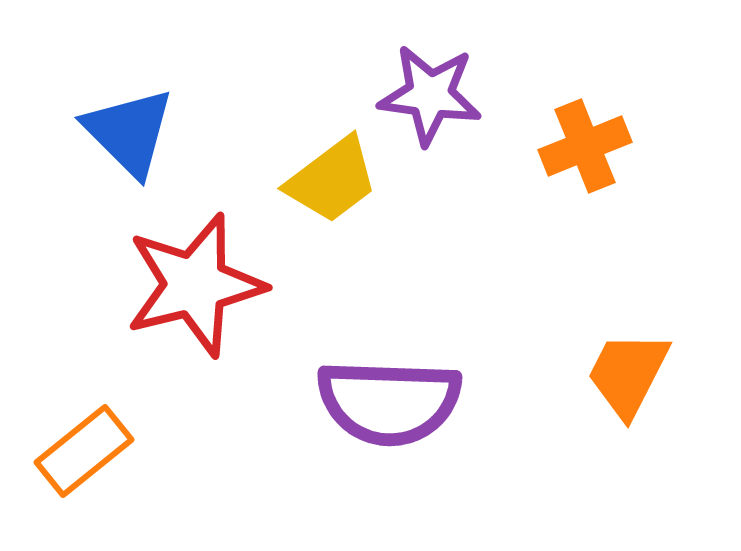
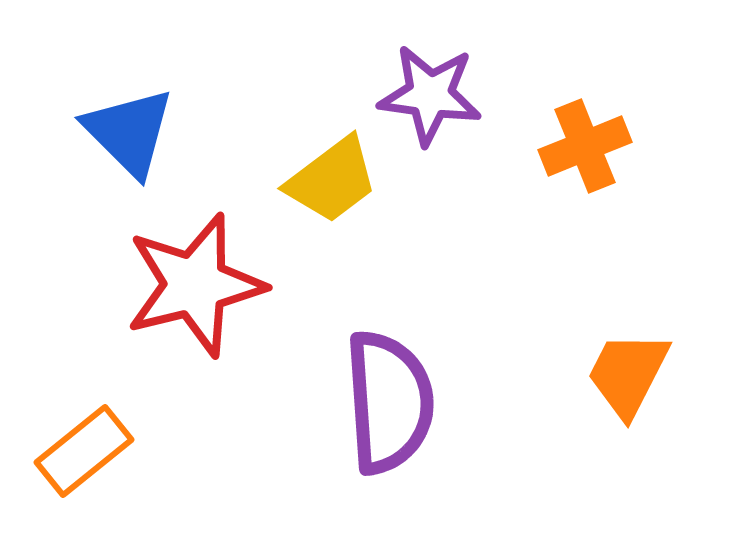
purple semicircle: rotated 96 degrees counterclockwise
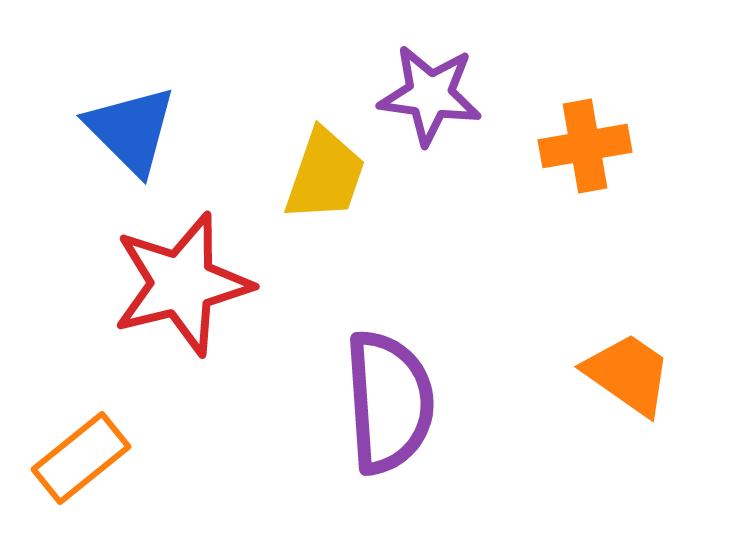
blue triangle: moved 2 px right, 2 px up
orange cross: rotated 12 degrees clockwise
yellow trapezoid: moved 7 px left, 5 px up; rotated 34 degrees counterclockwise
red star: moved 13 px left, 1 px up
orange trapezoid: rotated 98 degrees clockwise
orange rectangle: moved 3 px left, 7 px down
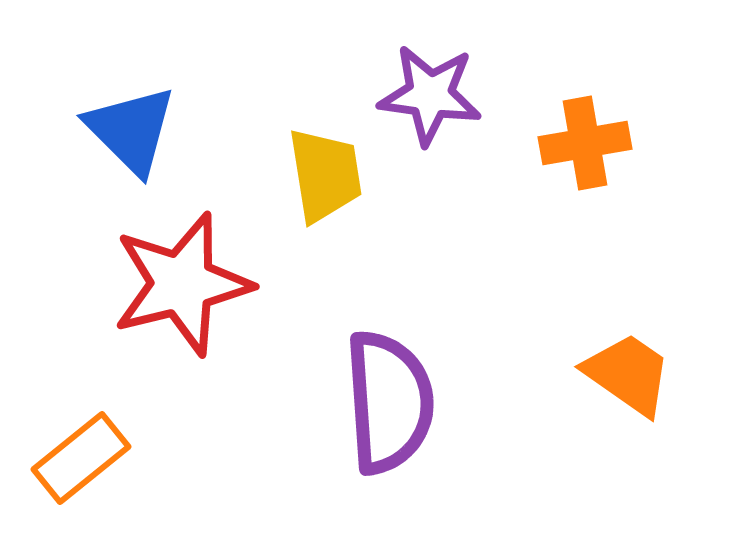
orange cross: moved 3 px up
yellow trapezoid: rotated 28 degrees counterclockwise
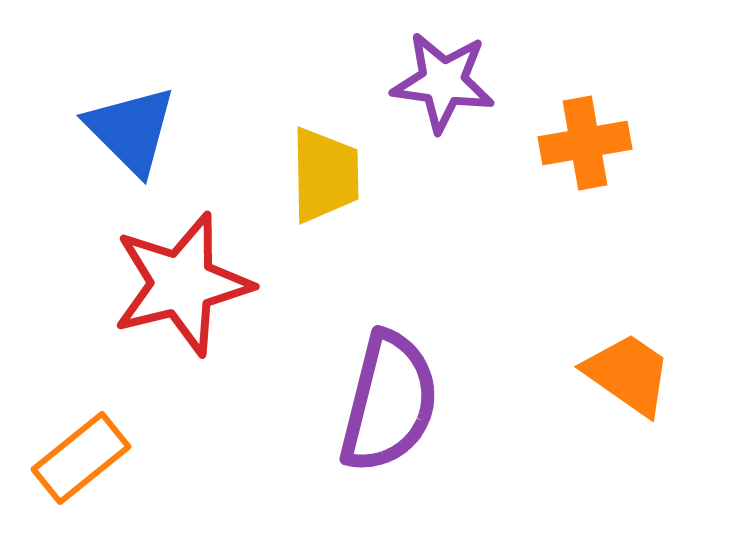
purple star: moved 13 px right, 13 px up
yellow trapezoid: rotated 8 degrees clockwise
purple semicircle: rotated 18 degrees clockwise
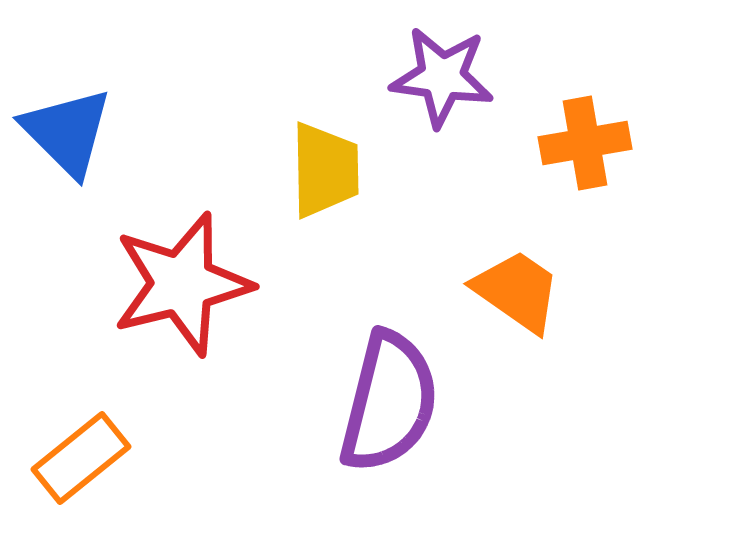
purple star: moved 1 px left, 5 px up
blue triangle: moved 64 px left, 2 px down
yellow trapezoid: moved 5 px up
orange trapezoid: moved 111 px left, 83 px up
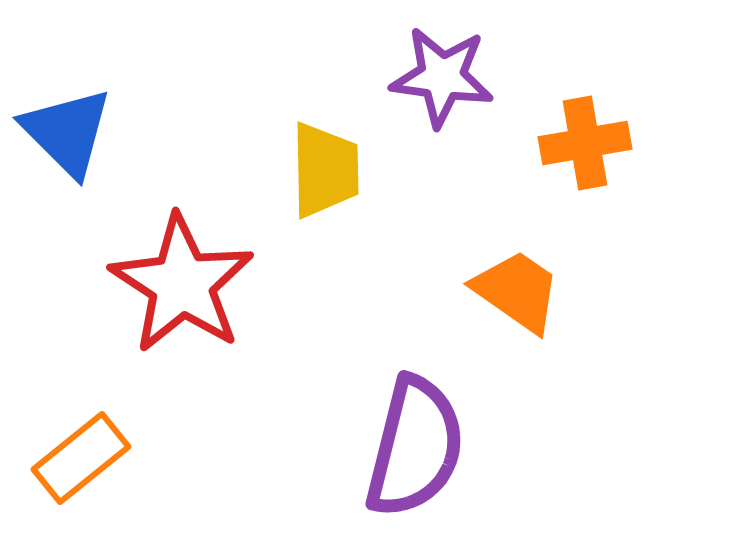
red star: rotated 25 degrees counterclockwise
purple semicircle: moved 26 px right, 45 px down
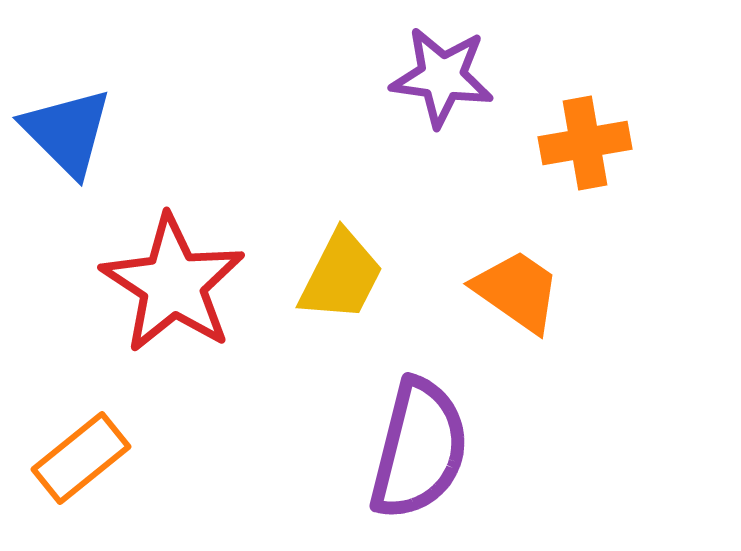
yellow trapezoid: moved 16 px right, 106 px down; rotated 28 degrees clockwise
red star: moved 9 px left
purple semicircle: moved 4 px right, 2 px down
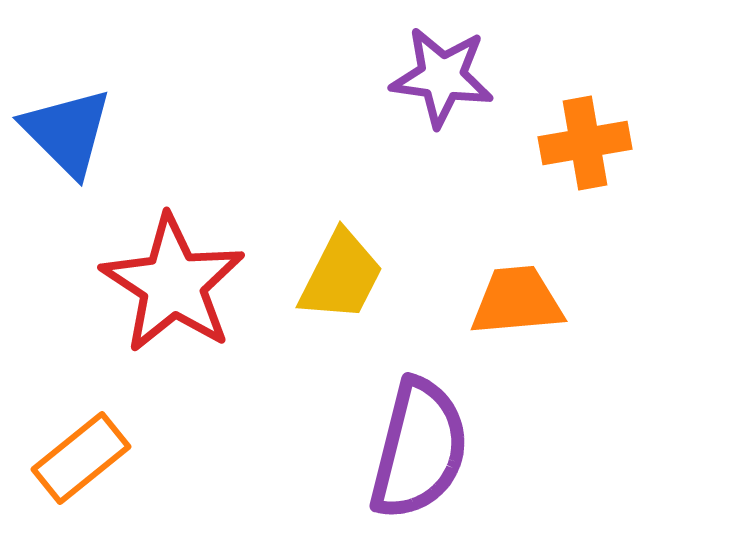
orange trapezoid: moved 10 px down; rotated 40 degrees counterclockwise
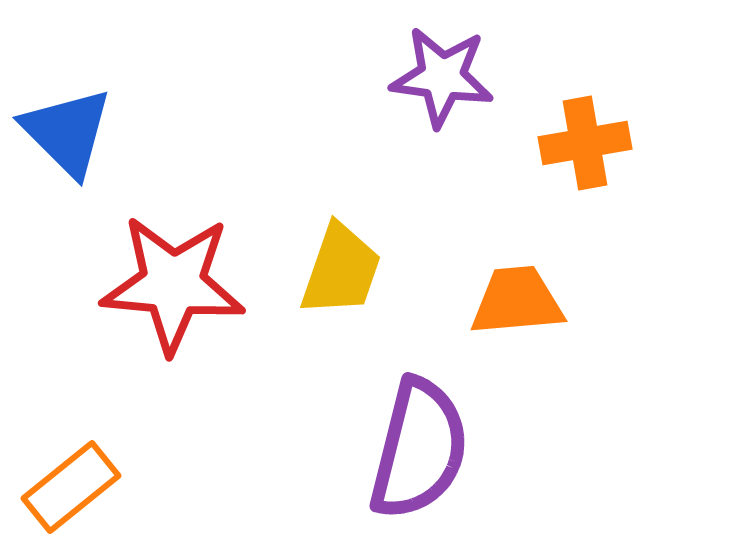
yellow trapezoid: moved 6 px up; rotated 8 degrees counterclockwise
red star: rotated 28 degrees counterclockwise
orange rectangle: moved 10 px left, 29 px down
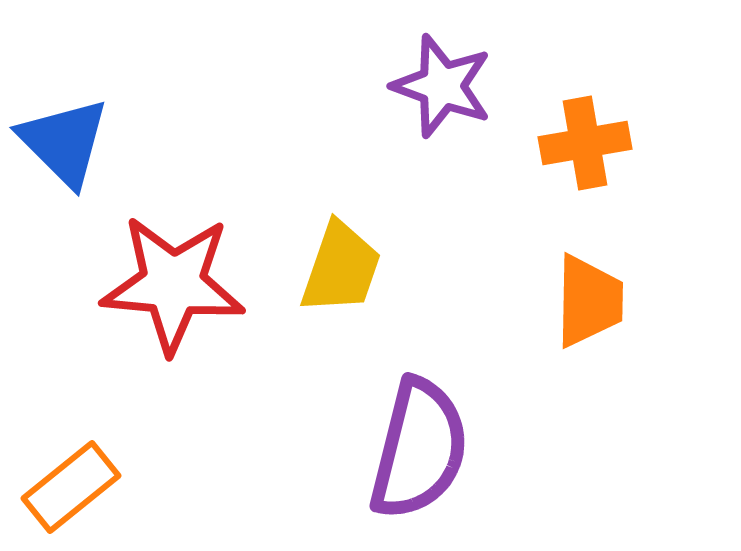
purple star: moved 9 px down; rotated 12 degrees clockwise
blue triangle: moved 3 px left, 10 px down
yellow trapezoid: moved 2 px up
orange trapezoid: moved 72 px right; rotated 96 degrees clockwise
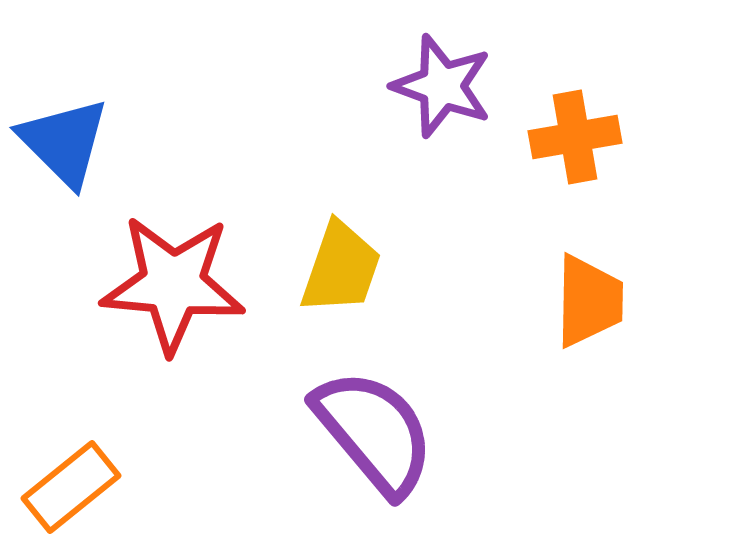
orange cross: moved 10 px left, 6 px up
purple semicircle: moved 45 px left, 17 px up; rotated 54 degrees counterclockwise
